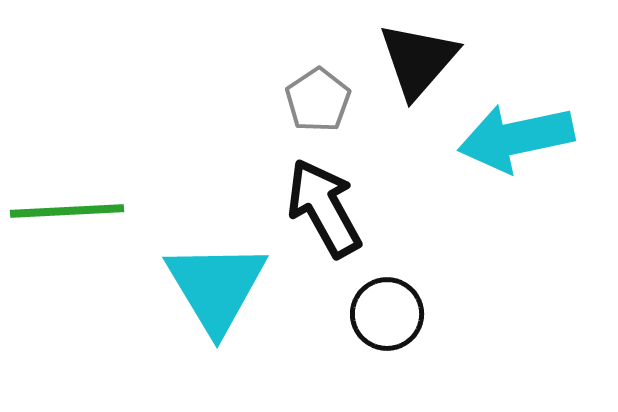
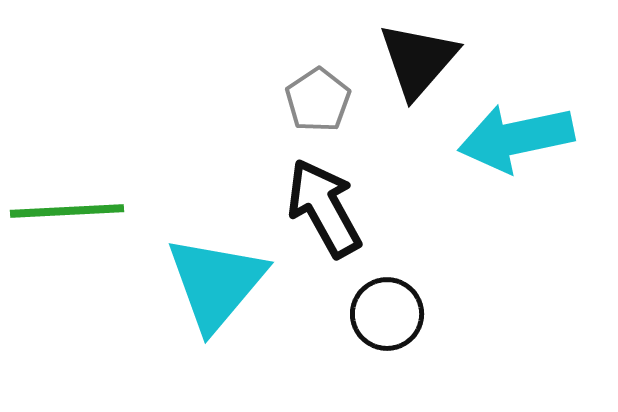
cyan triangle: moved 4 px up; rotated 11 degrees clockwise
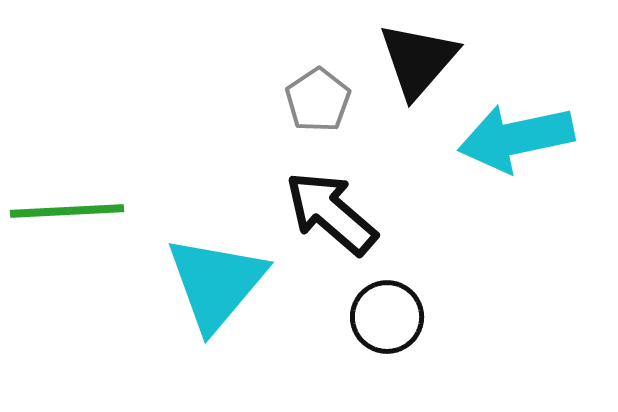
black arrow: moved 7 px right, 5 px down; rotated 20 degrees counterclockwise
black circle: moved 3 px down
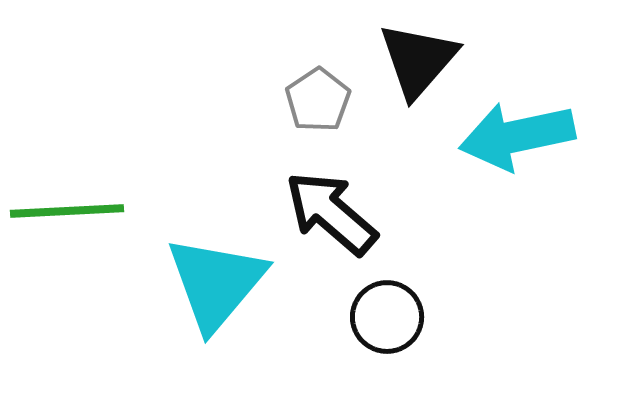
cyan arrow: moved 1 px right, 2 px up
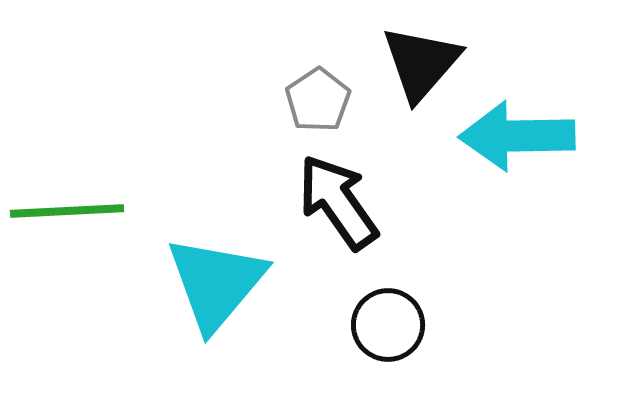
black triangle: moved 3 px right, 3 px down
cyan arrow: rotated 11 degrees clockwise
black arrow: moved 7 px right, 11 px up; rotated 14 degrees clockwise
black circle: moved 1 px right, 8 px down
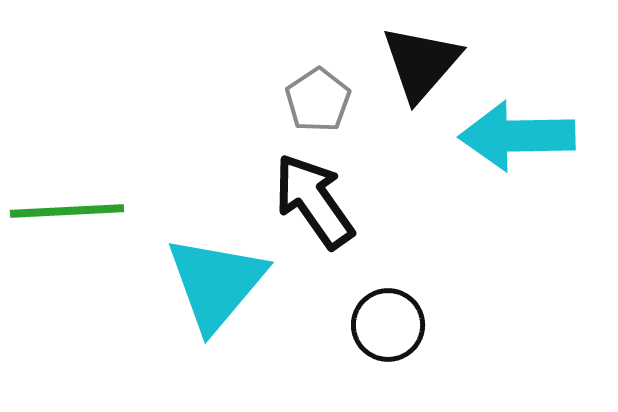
black arrow: moved 24 px left, 1 px up
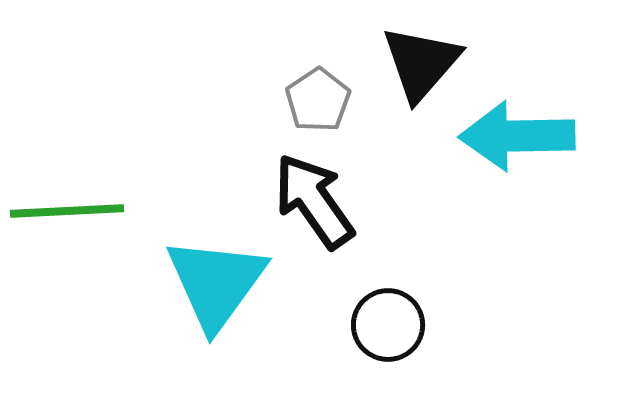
cyan triangle: rotated 4 degrees counterclockwise
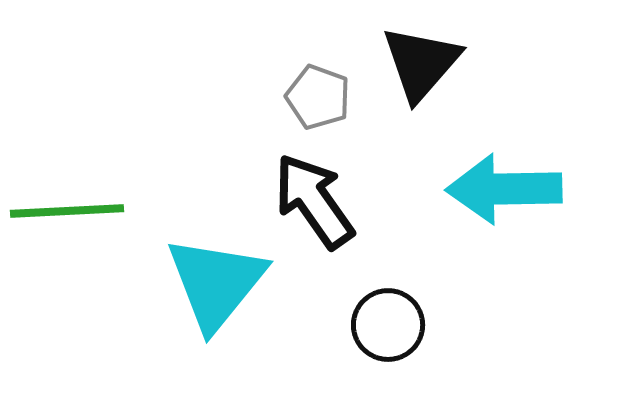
gray pentagon: moved 3 px up; rotated 18 degrees counterclockwise
cyan arrow: moved 13 px left, 53 px down
cyan triangle: rotated 3 degrees clockwise
